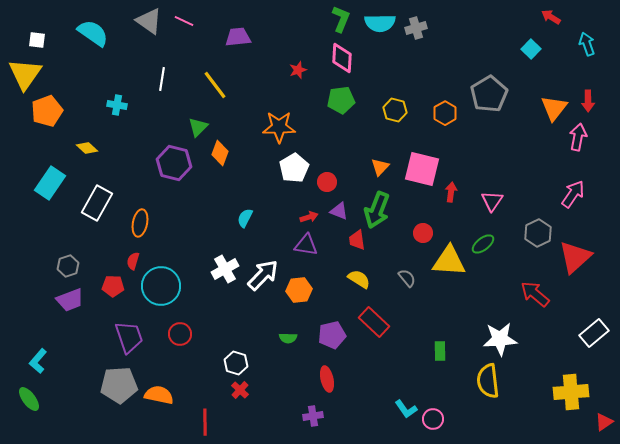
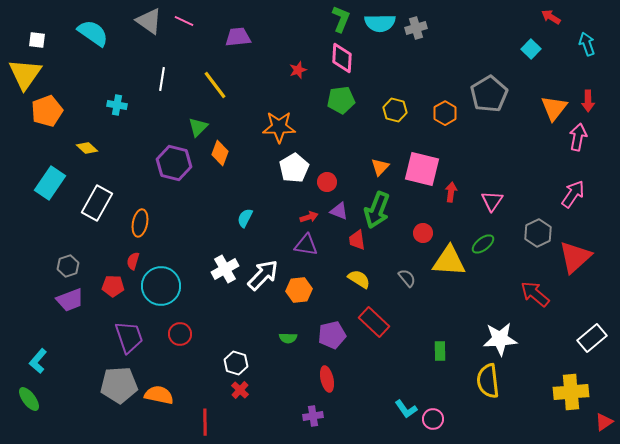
white rectangle at (594, 333): moved 2 px left, 5 px down
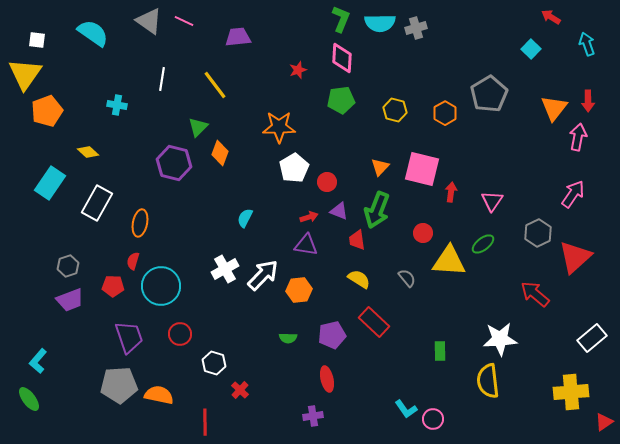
yellow diamond at (87, 148): moved 1 px right, 4 px down
white hexagon at (236, 363): moved 22 px left
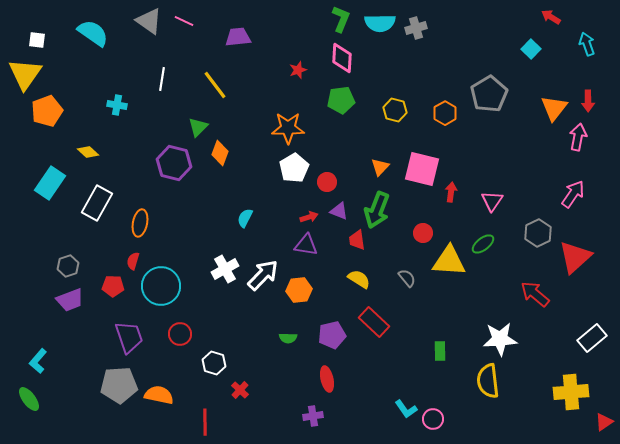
orange star at (279, 127): moved 9 px right, 1 px down
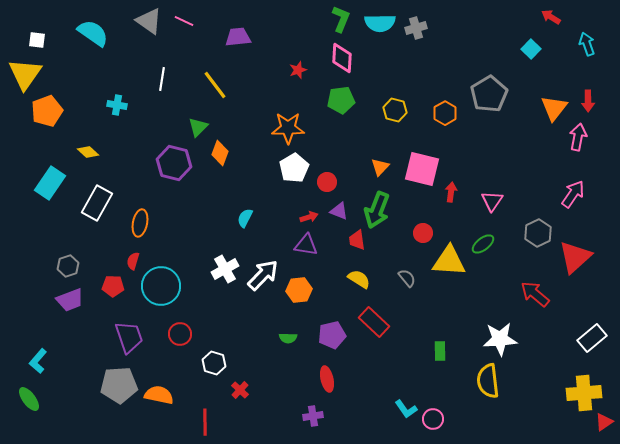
yellow cross at (571, 392): moved 13 px right, 1 px down
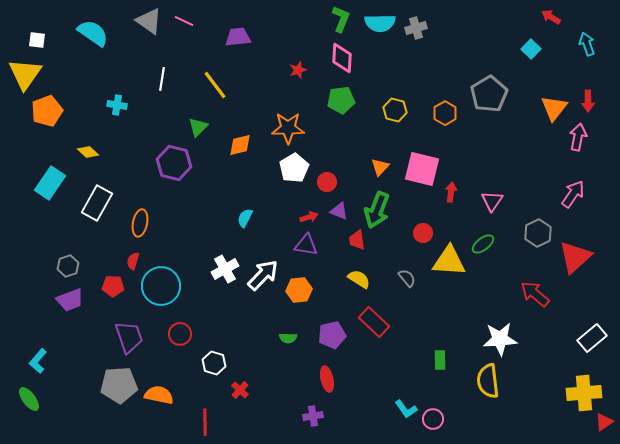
orange diamond at (220, 153): moved 20 px right, 8 px up; rotated 55 degrees clockwise
green rectangle at (440, 351): moved 9 px down
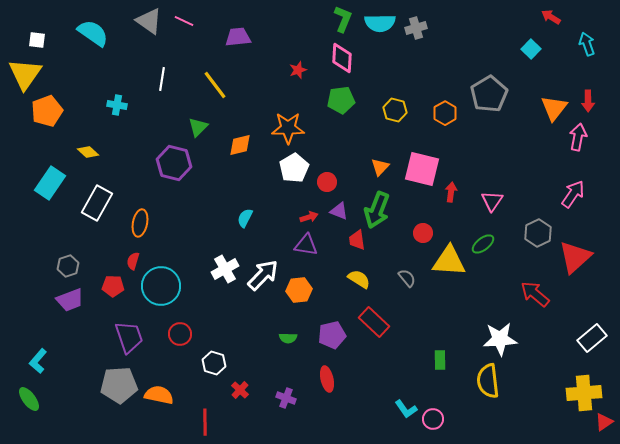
green L-shape at (341, 19): moved 2 px right
purple cross at (313, 416): moved 27 px left, 18 px up; rotated 30 degrees clockwise
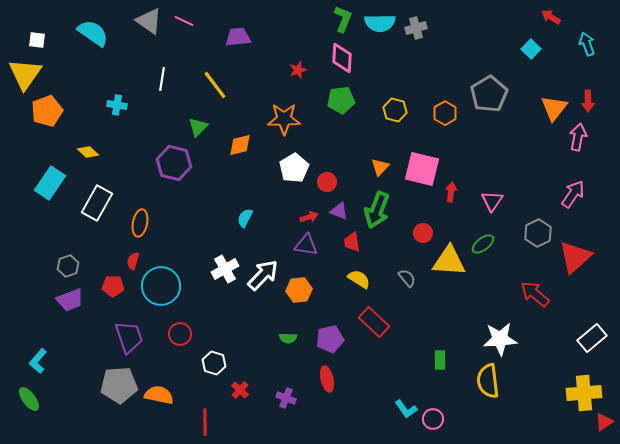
orange star at (288, 128): moved 4 px left, 9 px up
red trapezoid at (357, 240): moved 5 px left, 2 px down
purple pentagon at (332, 335): moved 2 px left, 4 px down
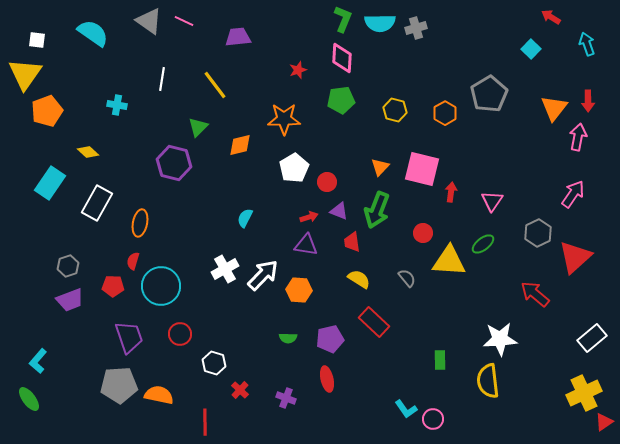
orange hexagon at (299, 290): rotated 10 degrees clockwise
yellow cross at (584, 393): rotated 20 degrees counterclockwise
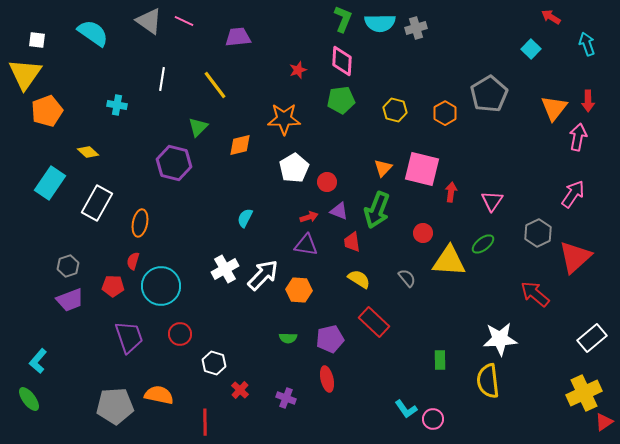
pink diamond at (342, 58): moved 3 px down
orange triangle at (380, 167): moved 3 px right, 1 px down
gray pentagon at (119, 385): moved 4 px left, 21 px down
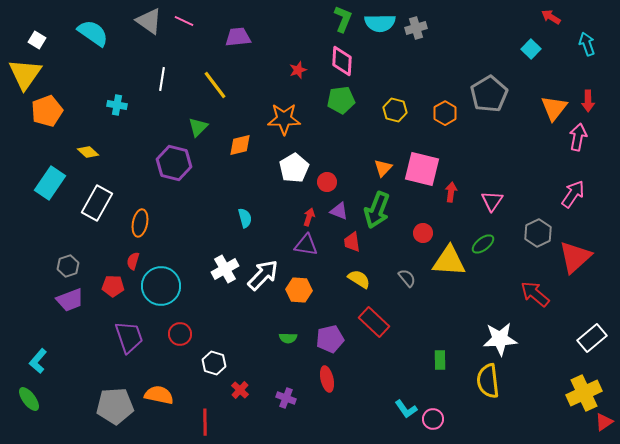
white square at (37, 40): rotated 24 degrees clockwise
red arrow at (309, 217): rotated 54 degrees counterclockwise
cyan semicircle at (245, 218): rotated 138 degrees clockwise
